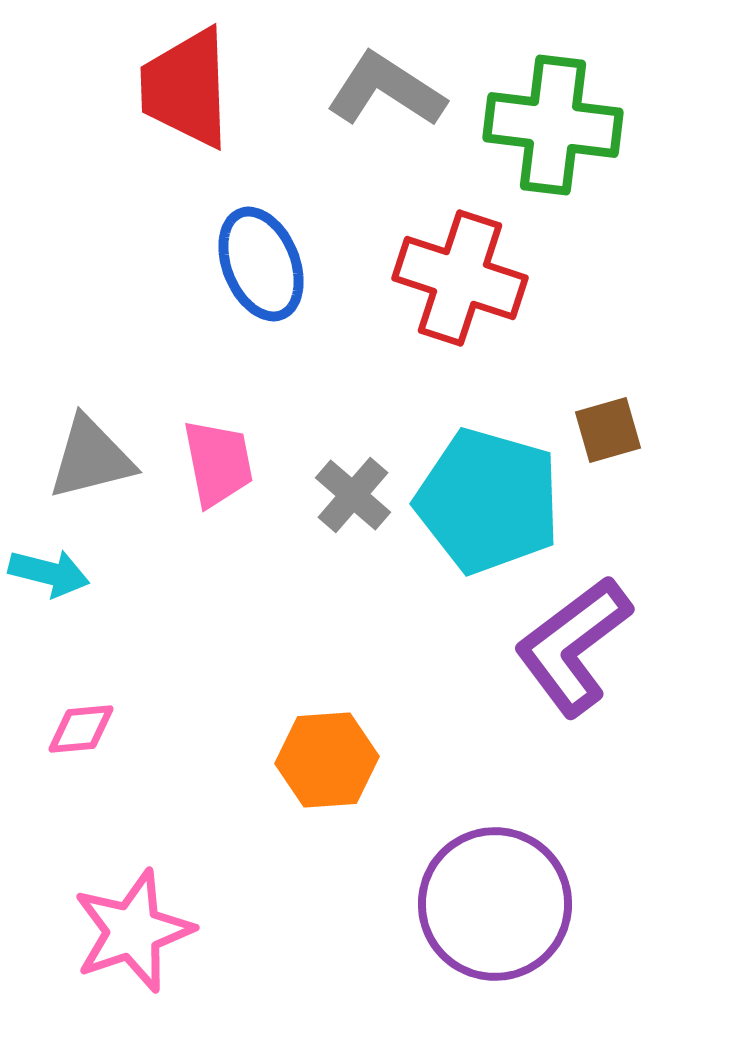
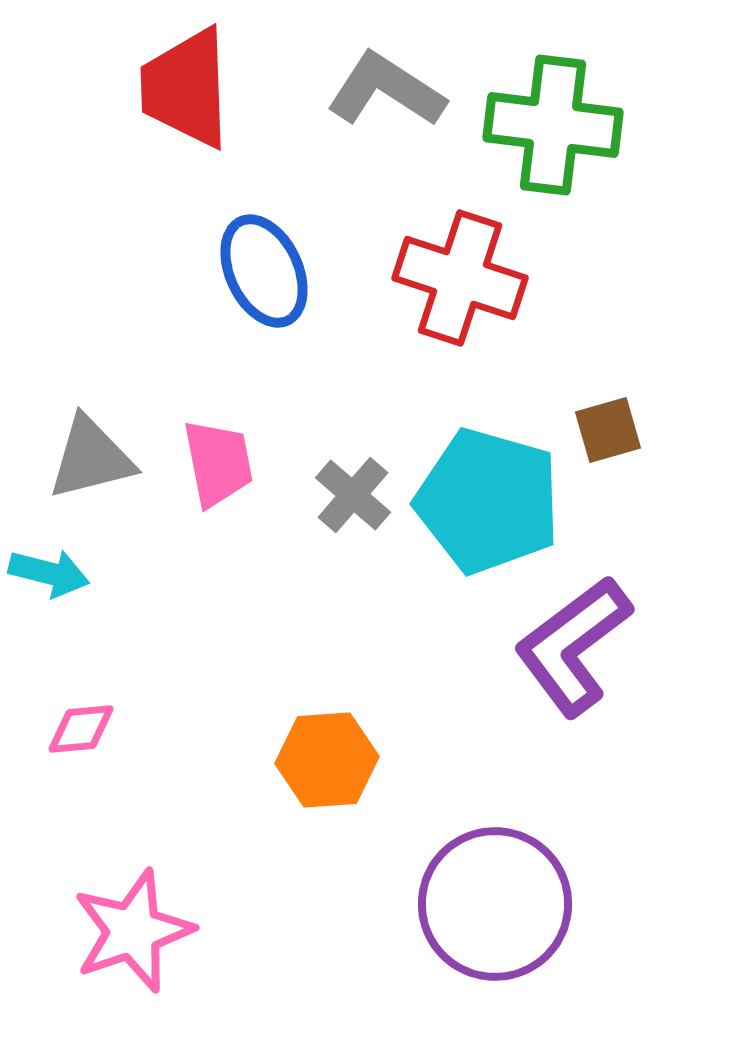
blue ellipse: moved 3 px right, 7 px down; rotated 3 degrees counterclockwise
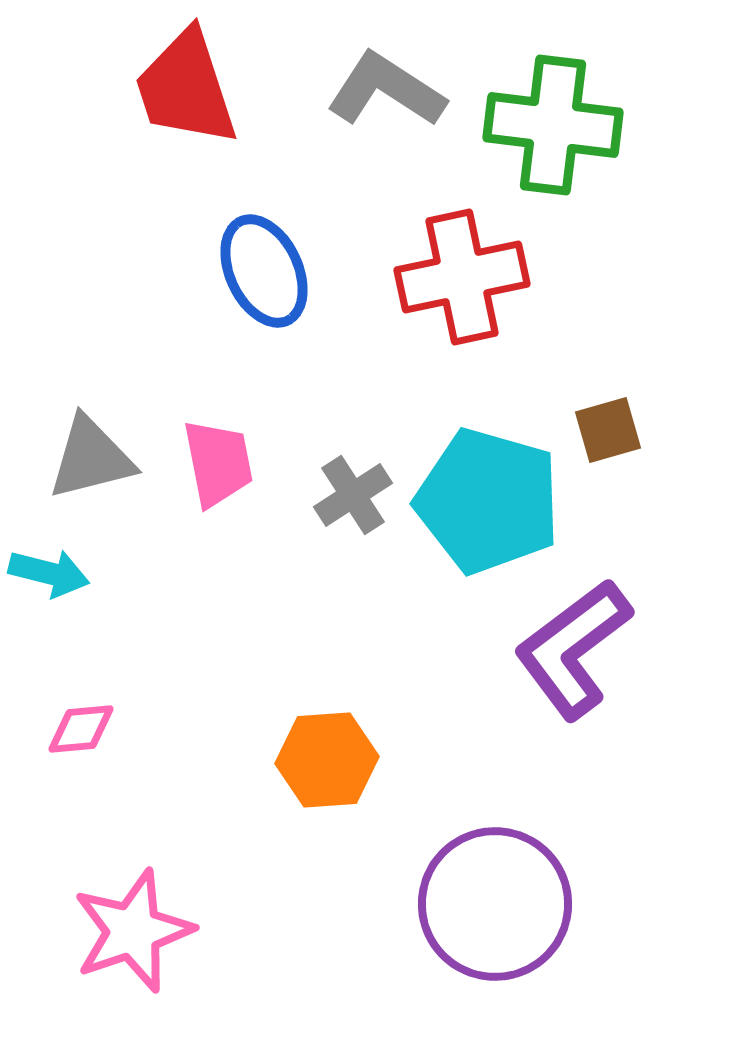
red trapezoid: rotated 16 degrees counterclockwise
red cross: moved 2 px right, 1 px up; rotated 30 degrees counterclockwise
gray cross: rotated 16 degrees clockwise
purple L-shape: moved 3 px down
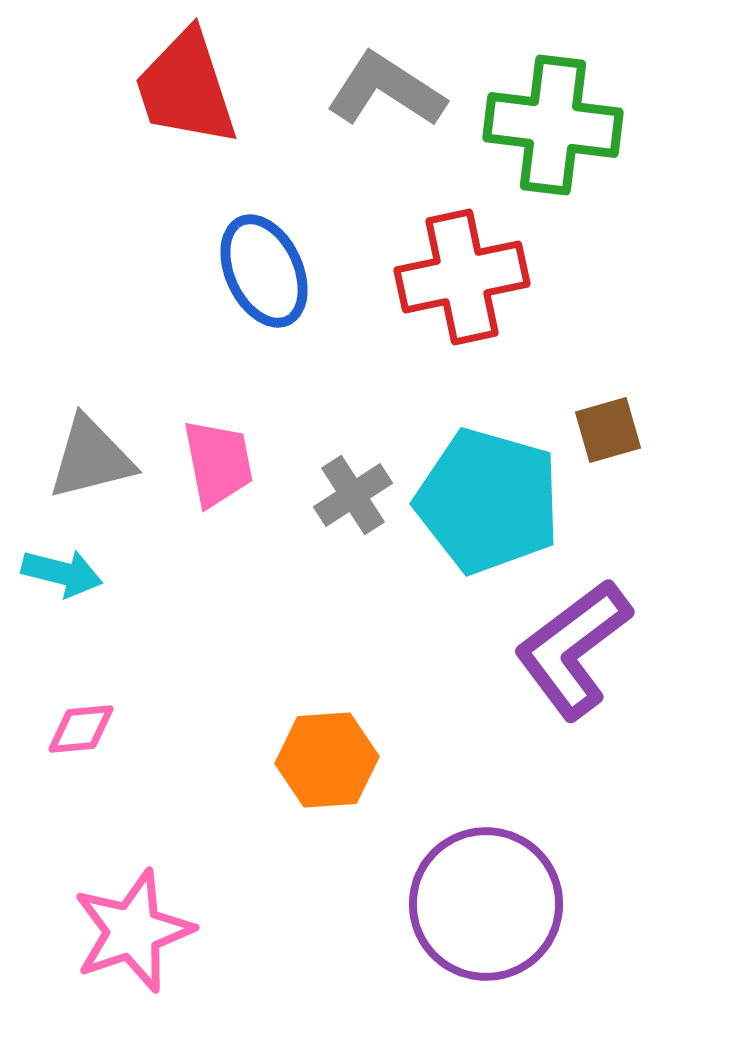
cyan arrow: moved 13 px right
purple circle: moved 9 px left
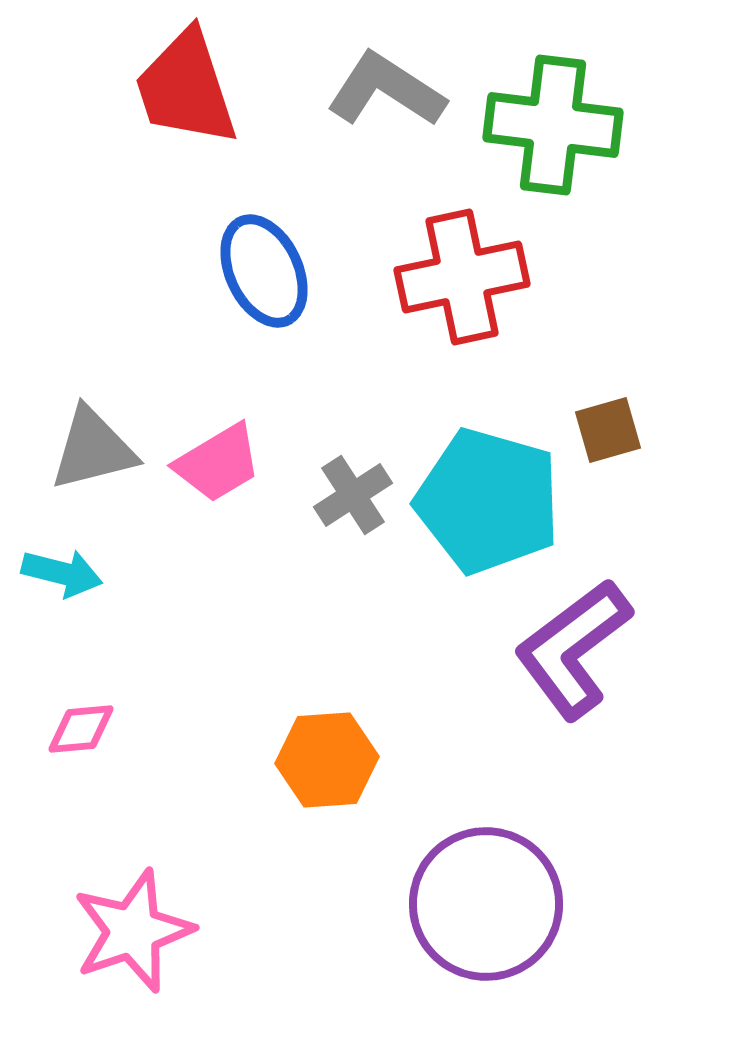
gray triangle: moved 2 px right, 9 px up
pink trapezoid: rotated 70 degrees clockwise
